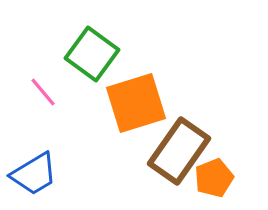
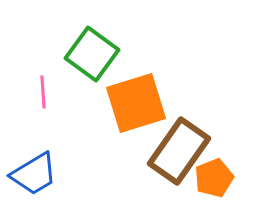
pink line: rotated 36 degrees clockwise
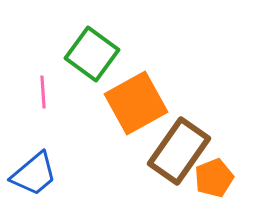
orange square: rotated 12 degrees counterclockwise
blue trapezoid: rotated 9 degrees counterclockwise
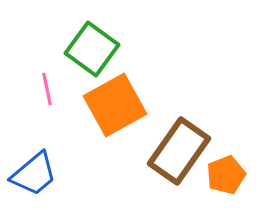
green square: moved 5 px up
pink line: moved 4 px right, 3 px up; rotated 8 degrees counterclockwise
orange square: moved 21 px left, 2 px down
orange pentagon: moved 12 px right, 3 px up
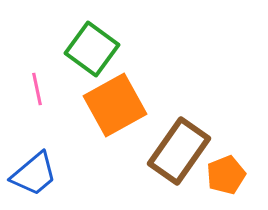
pink line: moved 10 px left
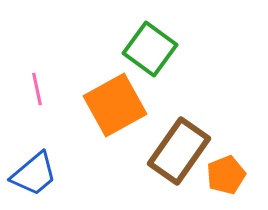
green square: moved 58 px right
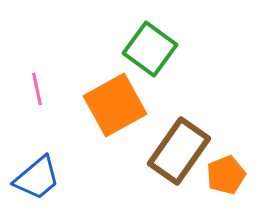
blue trapezoid: moved 3 px right, 4 px down
